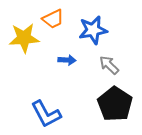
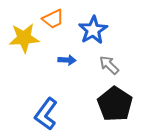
blue star: rotated 20 degrees counterclockwise
blue L-shape: rotated 64 degrees clockwise
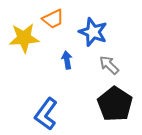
blue star: moved 2 px down; rotated 20 degrees counterclockwise
blue arrow: rotated 102 degrees counterclockwise
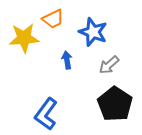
gray arrow: rotated 85 degrees counterclockwise
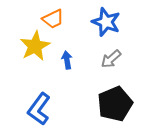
blue star: moved 13 px right, 10 px up
yellow star: moved 11 px right, 8 px down; rotated 24 degrees counterclockwise
gray arrow: moved 2 px right, 6 px up
black pentagon: rotated 16 degrees clockwise
blue L-shape: moved 7 px left, 5 px up
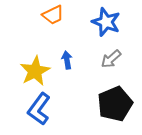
orange trapezoid: moved 4 px up
yellow star: moved 25 px down
